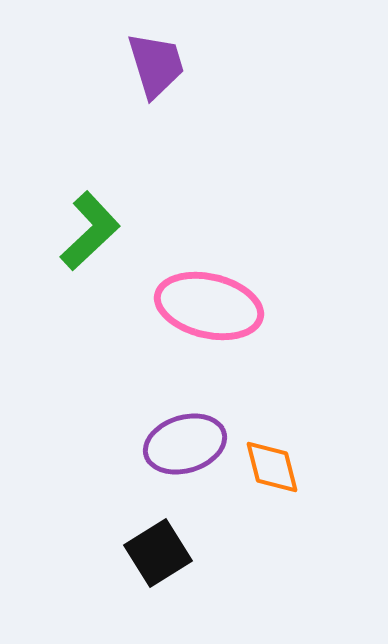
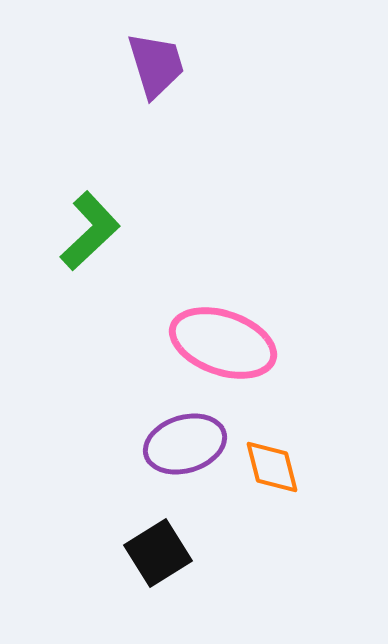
pink ellipse: moved 14 px right, 37 px down; rotated 6 degrees clockwise
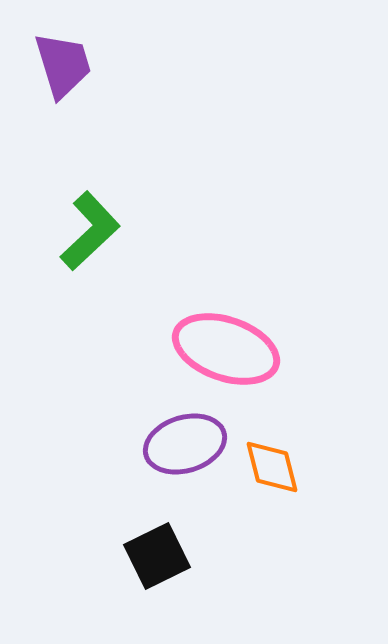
purple trapezoid: moved 93 px left
pink ellipse: moved 3 px right, 6 px down
black square: moved 1 px left, 3 px down; rotated 6 degrees clockwise
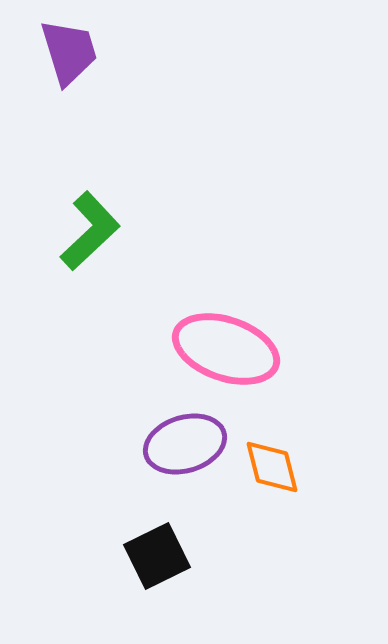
purple trapezoid: moved 6 px right, 13 px up
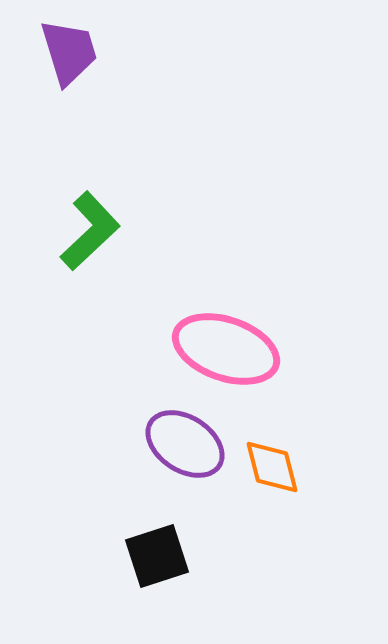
purple ellipse: rotated 50 degrees clockwise
black square: rotated 8 degrees clockwise
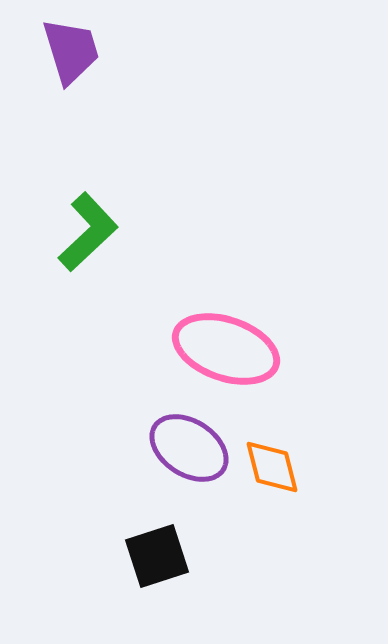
purple trapezoid: moved 2 px right, 1 px up
green L-shape: moved 2 px left, 1 px down
purple ellipse: moved 4 px right, 4 px down
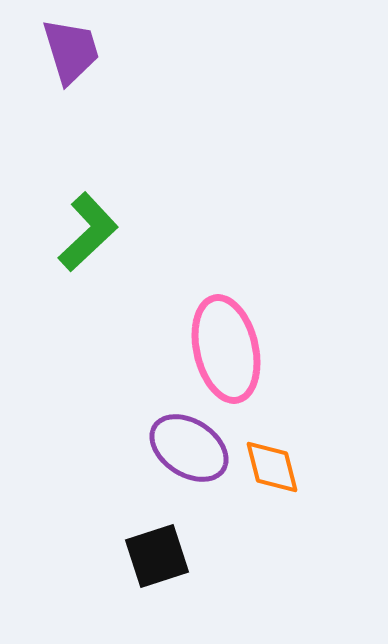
pink ellipse: rotated 58 degrees clockwise
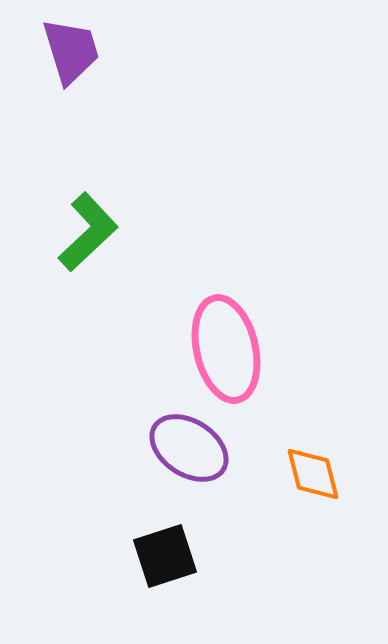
orange diamond: moved 41 px right, 7 px down
black square: moved 8 px right
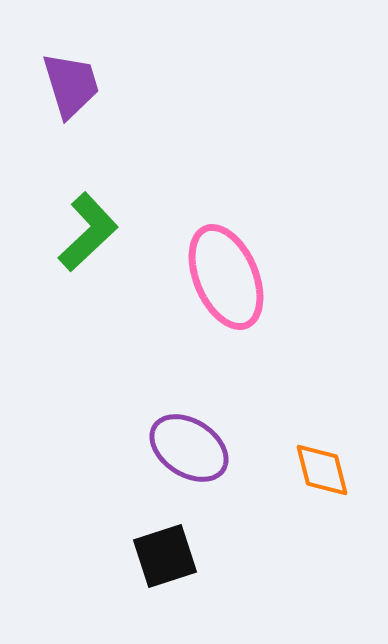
purple trapezoid: moved 34 px down
pink ellipse: moved 72 px up; rotated 10 degrees counterclockwise
orange diamond: moved 9 px right, 4 px up
